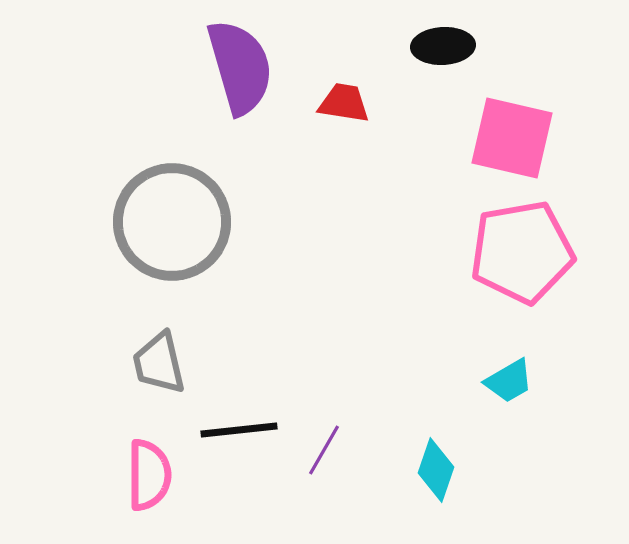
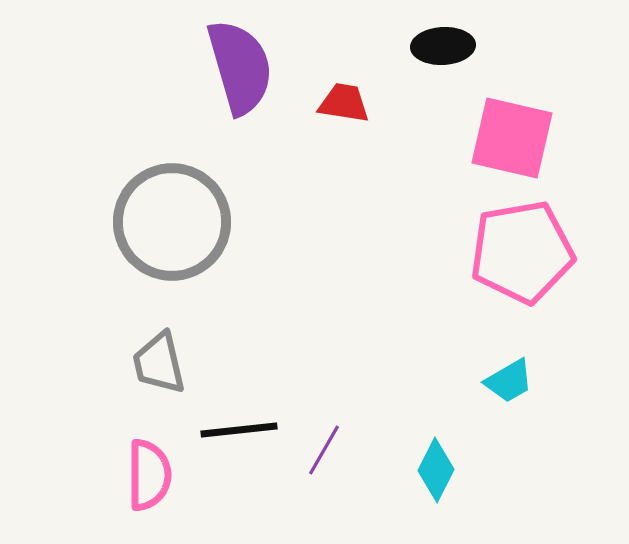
cyan diamond: rotated 8 degrees clockwise
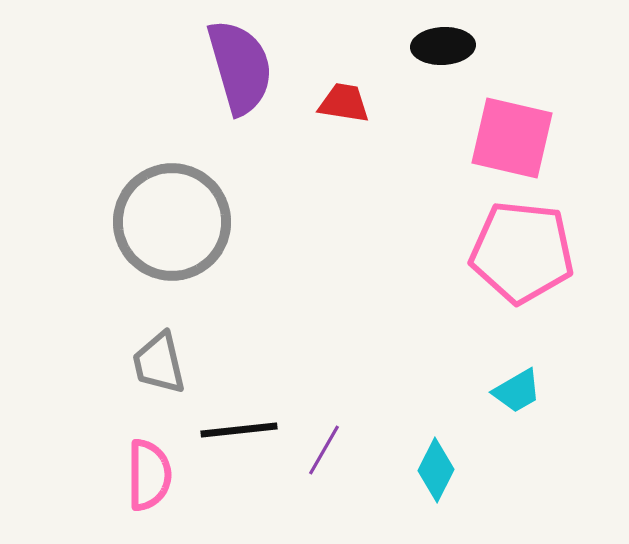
pink pentagon: rotated 16 degrees clockwise
cyan trapezoid: moved 8 px right, 10 px down
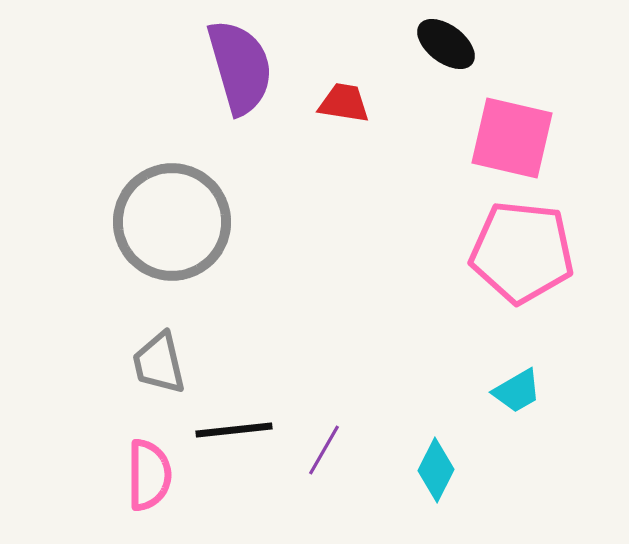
black ellipse: moved 3 px right, 2 px up; rotated 40 degrees clockwise
black line: moved 5 px left
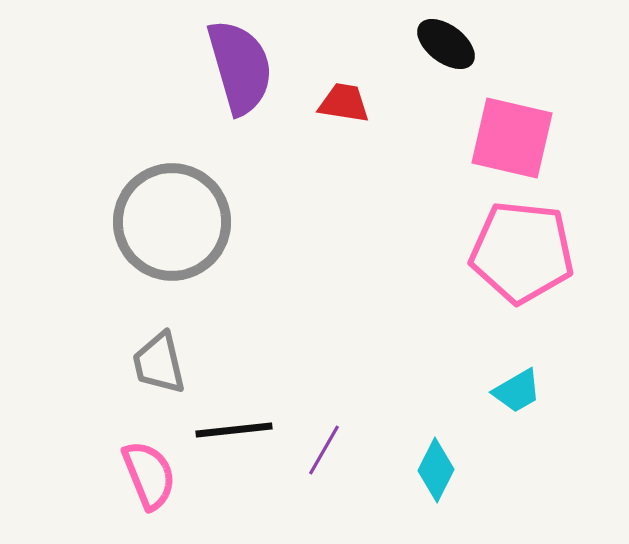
pink semicircle: rotated 22 degrees counterclockwise
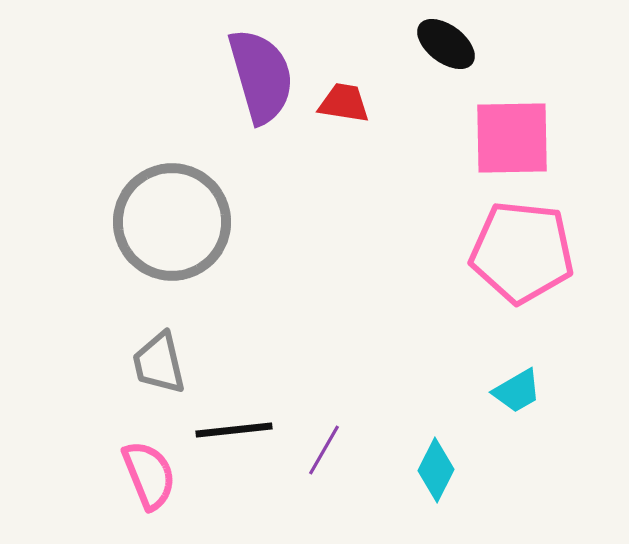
purple semicircle: moved 21 px right, 9 px down
pink square: rotated 14 degrees counterclockwise
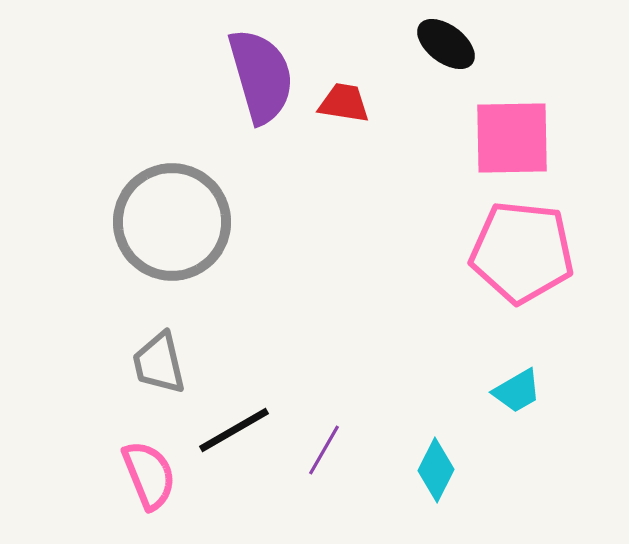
black line: rotated 24 degrees counterclockwise
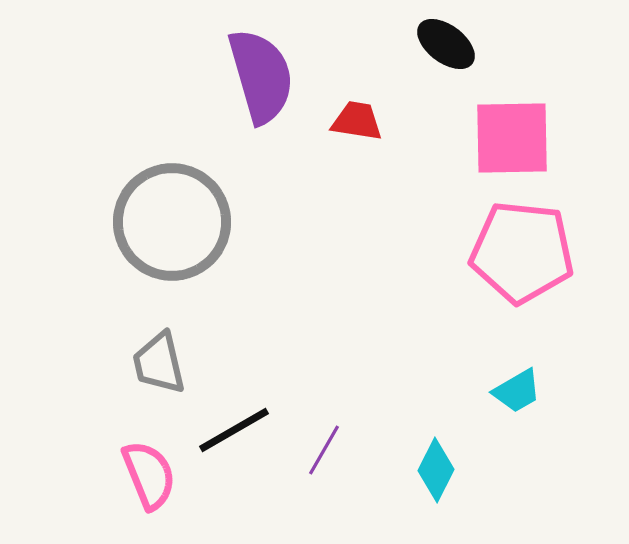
red trapezoid: moved 13 px right, 18 px down
